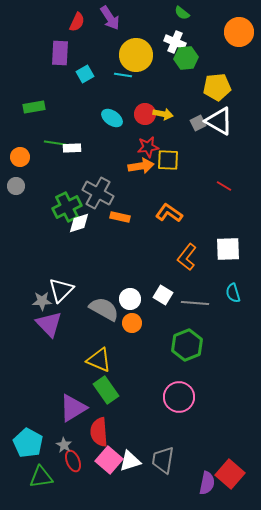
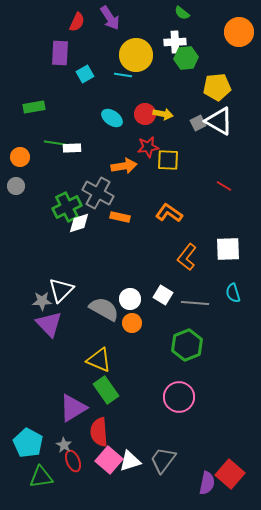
white cross at (175, 42): rotated 25 degrees counterclockwise
orange arrow at (141, 166): moved 17 px left
gray trapezoid at (163, 460): rotated 28 degrees clockwise
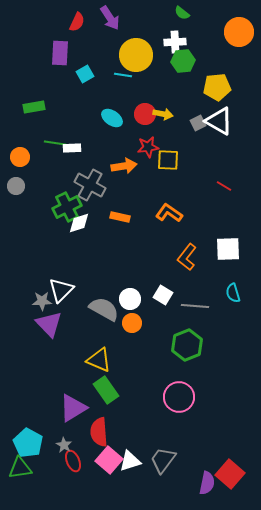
green hexagon at (186, 58): moved 3 px left, 3 px down
gray cross at (98, 193): moved 8 px left, 8 px up
gray line at (195, 303): moved 3 px down
green triangle at (41, 477): moved 21 px left, 9 px up
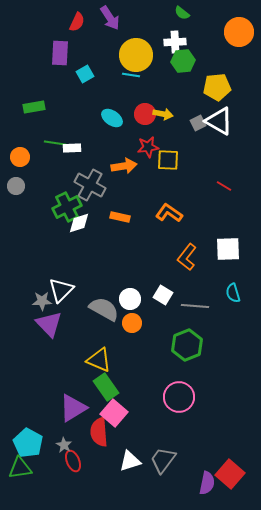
cyan line at (123, 75): moved 8 px right
green rectangle at (106, 390): moved 3 px up
pink square at (109, 460): moved 5 px right, 47 px up
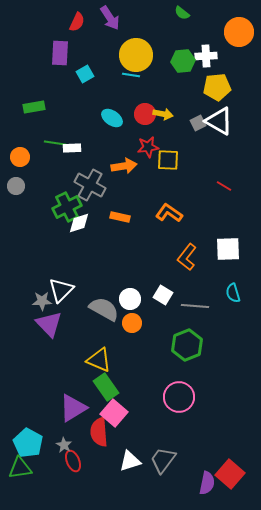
white cross at (175, 42): moved 31 px right, 14 px down
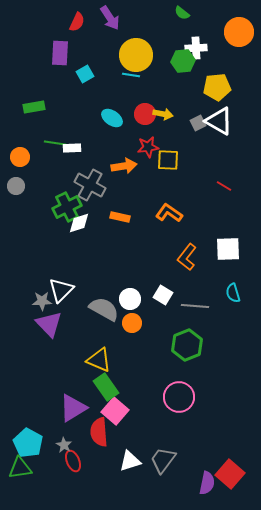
white cross at (206, 56): moved 10 px left, 8 px up
pink square at (114, 413): moved 1 px right, 2 px up
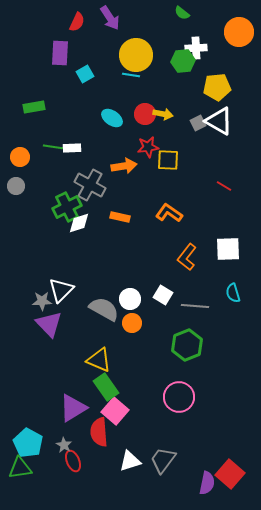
green line at (55, 143): moved 1 px left, 4 px down
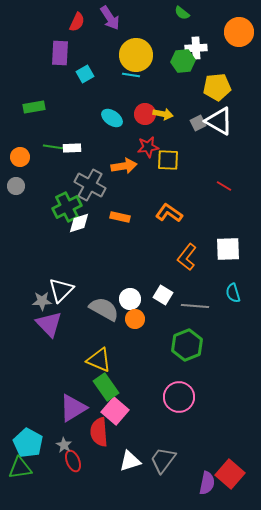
orange circle at (132, 323): moved 3 px right, 4 px up
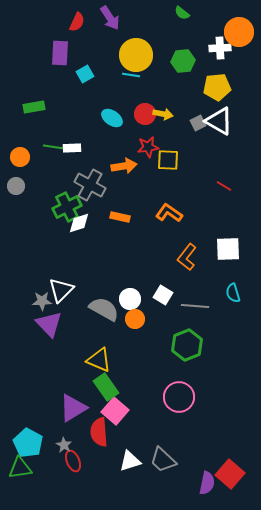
white cross at (196, 48): moved 24 px right
gray trapezoid at (163, 460): rotated 84 degrees counterclockwise
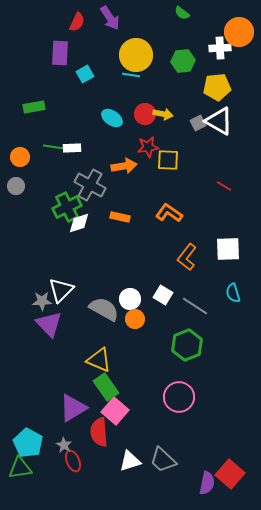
gray line at (195, 306): rotated 28 degrees clockwise
